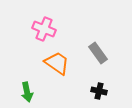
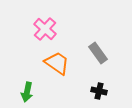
pink cross: moved 1 px right; rotated 20 degrees clockwise
green arrow: rotated 24 degrees clockwise
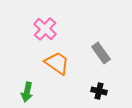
gray rectangle: moved 3 px right
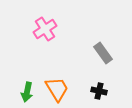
pink cross: rotated 15 degrees clockwise
gray rectangle: moved 2 px right
orange trapezoid: moved 26 px down; rotated 24 degrees clockwise
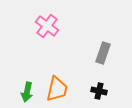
pink cross: moved 2 px right, 3 px up; rotated 20 degrees counterclockwise
gray rectangle: rotated 55 degrees clockwise
orange trapezoid: rotated 44 degrees clockwise
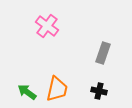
green arrow: rotated 114 degrees clockwise
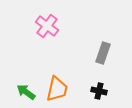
green arrow: moved 1 px left
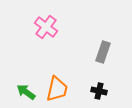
pink cross: moved 1 px left, 1 px down
gray rectangle: moved 1 px up
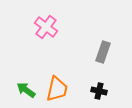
green arrow: moved 2 px up
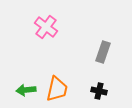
green arrow: rotated 42 degrees counterclockwise
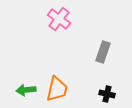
pink cross: moved 13 px right, 8 px up
black cross: moved 8 px right, 3 px down
